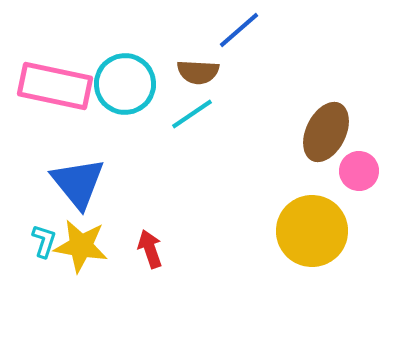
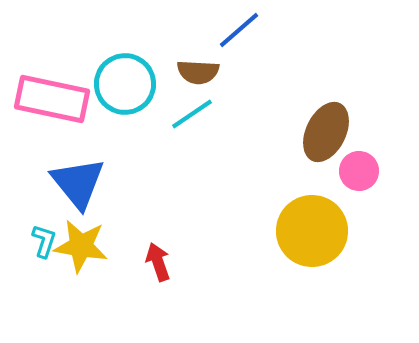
pink rectangle: moved 3 px left, 13 px down
red arrow: moved 8 px right, 13 px down
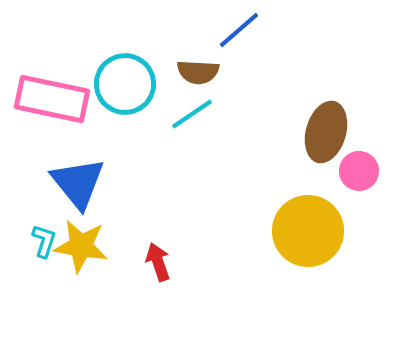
brown ellipse: rotated 10 degrees counterclockwise
yellow circle: moved 4 px left
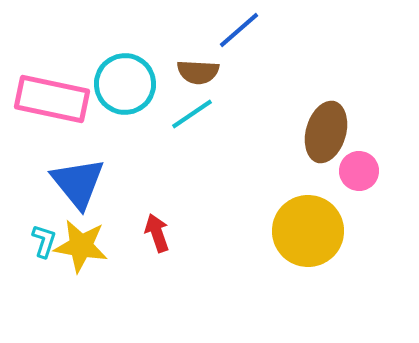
red arrow: moved 1 px left, 29 px up
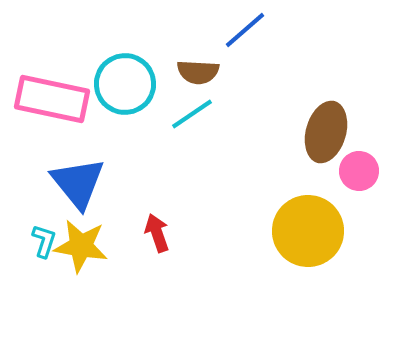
blue line: moved 6 px right
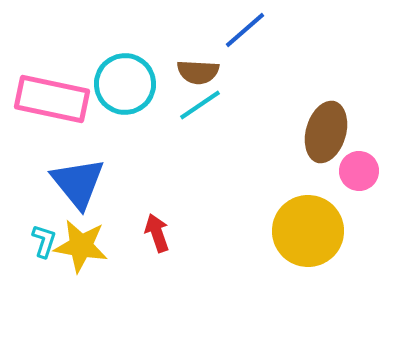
cyan line: moved 8 px right, 9 px up
